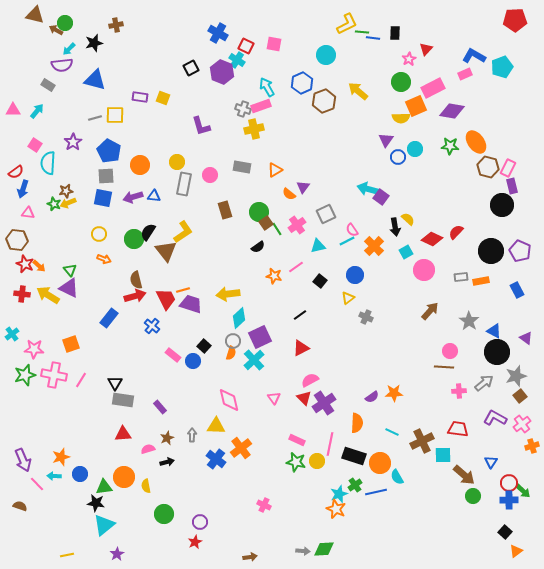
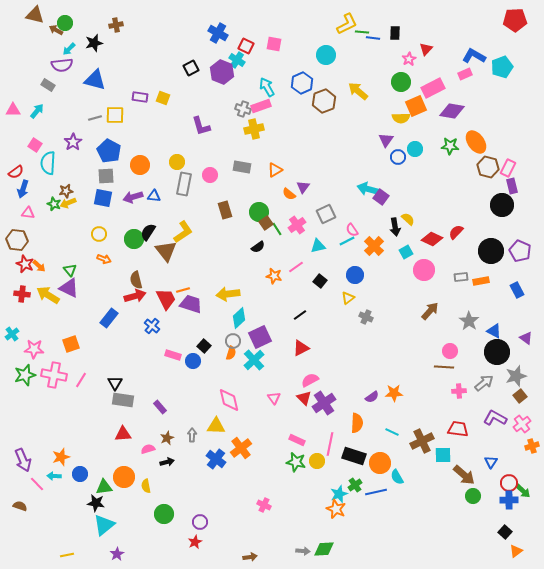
pink rectangle at (173, 355): rotated 21 degrees counterclockwise
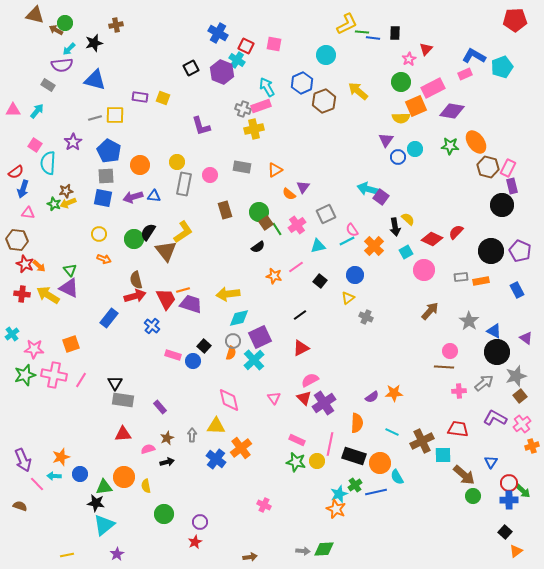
cyan diamond at (239, 318): rotated 30 degrees clockwise
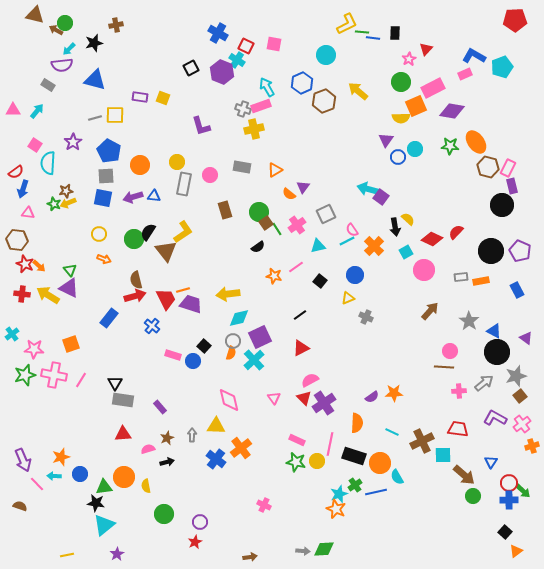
yellow triangle at (348, 298): rotated 16 degrees clockwise
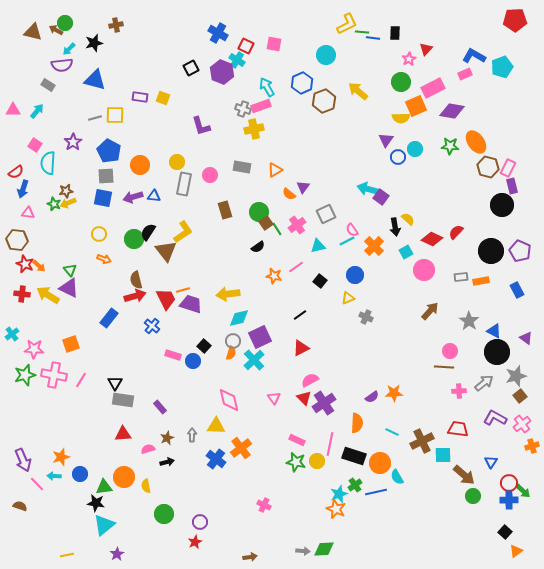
brown triangle at (35, 15): moved 2 px left, 17 px down
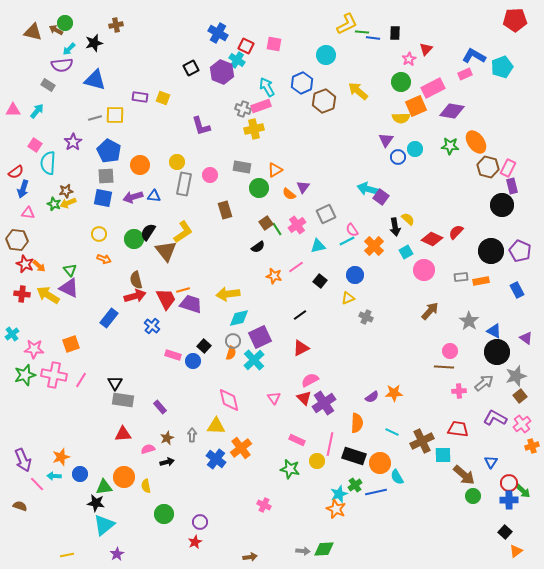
green circle at (259, 212): moved 24 px up
green star at (296, 462): moved 6 px left, 7 px down
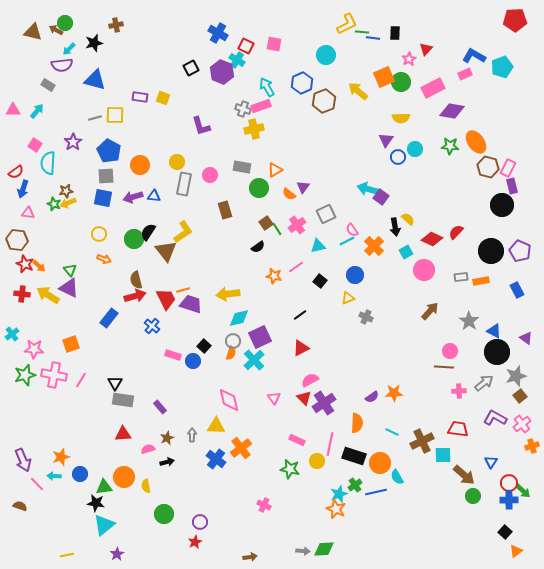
orange square at (416, 106): moved 32 px left, 29 px up
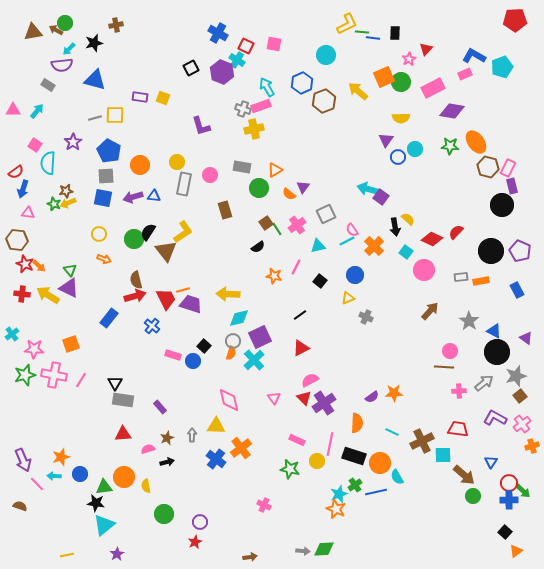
brown triangle at (33, 32): rotated 24 degrees counterclockwise
cyan square at (406, 252): rotated 24 degrees counterclockwise
pink line at (296, 267): rotated 28 degrees counterclockwise
yellow arrow at (228, 294): rotated 10 degrees clockwise
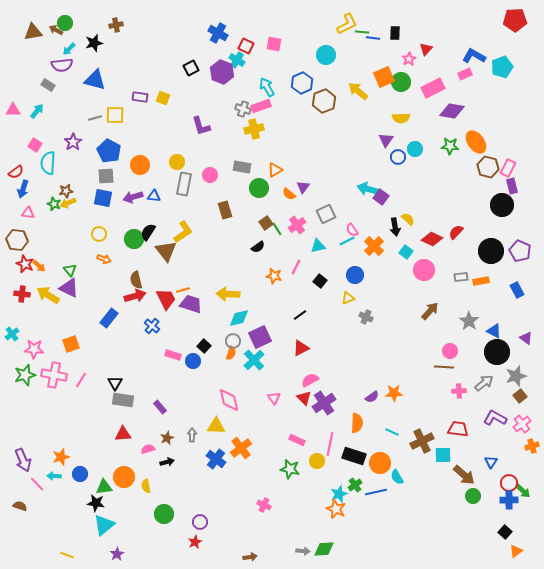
yellow line at (67, 555): rotated 32 degrees clockwise
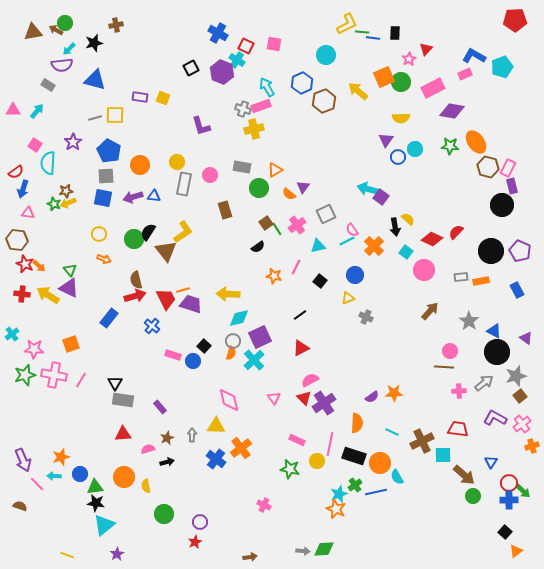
green triangle at (104, 487): moved 9 px left
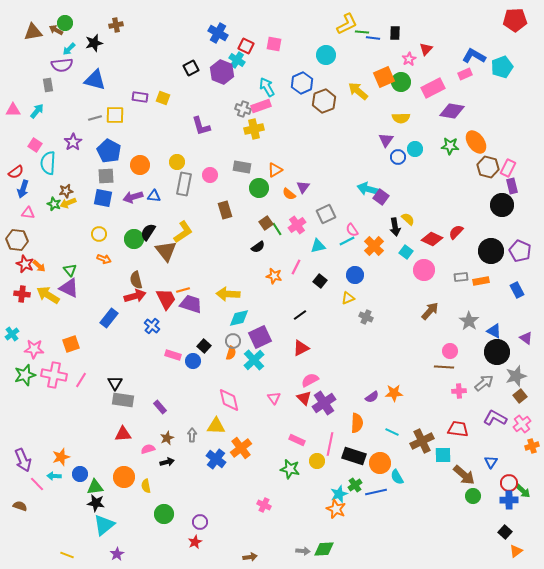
gray rectangle at (48, 85): rotated 48 degrees clockwise
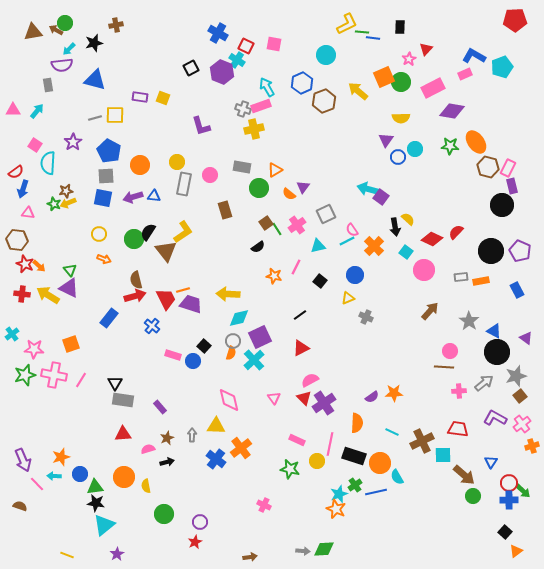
black rectangle at (395, 33): moved 5 px right, 6 px up
